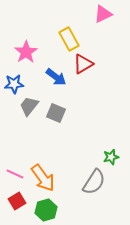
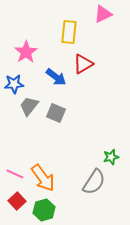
yellow rectangle: moved 7 px up; rotated 35 degrees clockwise
red square: rotated 12 degrees counterclockwise
green hexagon: moved 2 px left
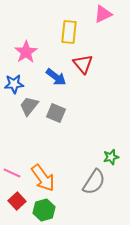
red triangle: rotated 40 degrees counterclockwise
pink line: moved 3 px left, 1 px up
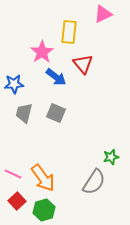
pink star: moved 16 px right
gray trapezoid: moved 5 px left, 7 px down; rotated 25 degrees counterclockwise
pink line: moved 1 px right, 1 px down
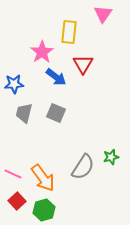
pink triangle: rotated 30 degrees counterclockwise
red triangle: rotated 10 degrees clockwise
gray semicircle: moved 11 px left, 15 px up
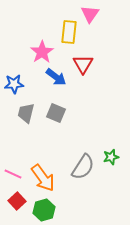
pink triangle: moved 13 px left
gray trapezoid: moved 2 px right
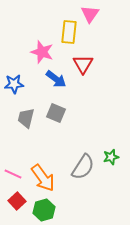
pink star: rotated 20 degrees counterclockwise
blue arrow: moved 2 px down
gray trapezoid: moved 5 px down
